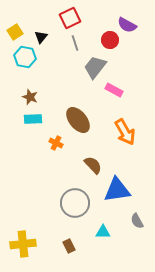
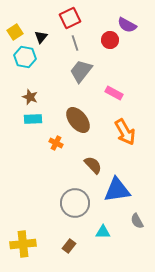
gray trapezoid: moved 14 px left, 4 px down
pink rectangle: moved 3 px down
brown rectangle: rotated 64 degrees clockwise
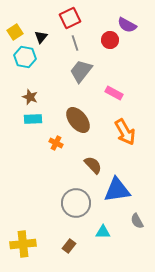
gray circle: moved 1 px right
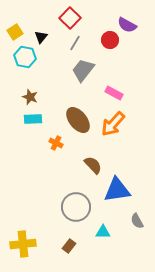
red square: rotated 20 degrees counterclockwise
gray line: rotated 49 degrees clockwise
gray trapezoid: moved 2 px right, 1 px up
orange arrow: moved 12 px left, 8 px up; rotated 72 degrees clockwise
gray circle: moved 4 px down
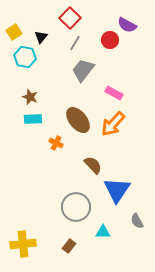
yellow square: moved 1 px left
blue triangle: rotated 48 degrees counterclockwise
